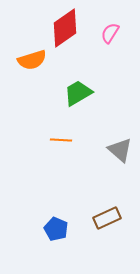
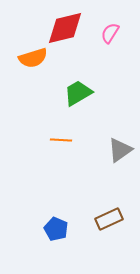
red diamond: rotated 21 degrees clockwise
orange semicircle: moved 1 px right, 2 px up
gray triangle: rotated 44 degrees clockwise
brown rectangle: moved 2 px right, 1 px down
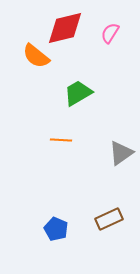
orange semicircle: moved 3 px right, 2 px up; rotated 56 degrees clockwise
gray triangle: moved 1 px right, 3 px down
